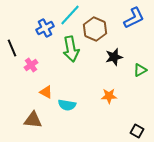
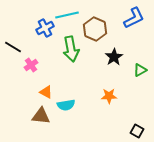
cyan line: moved 3 px left; rotated 35 degrees clockwise
black line: moved 1 px right, 1 px up; rotated 36 degrees counterclockwise
black star: rotated 18 degrees counterclockwise
cyan semicircle: moved 1 px left; rotated 18 degrees counterclockwise
brown triangle: moved 8 px right, 4 px up
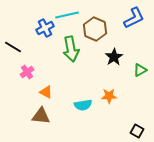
pink cross: moved 4 px left, 7 px down
cyan semicircle: moved 17 px right
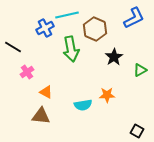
orange star: moved 2 px left, 1 px up
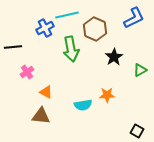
black line: rotated 36 degrees counterclockwise
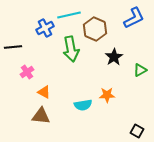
cyan line: moved 2 px right
orange triangle: moved 2 px left
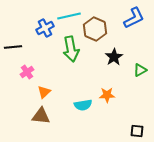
cyan line: moved 1 px down
orange triangle: rotated 48 degrees clockwise
black square: rotated 24 degrees counterclockwise
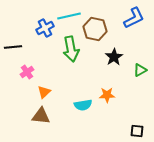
brown hexagon: rotated 10 degrees counterclockwise
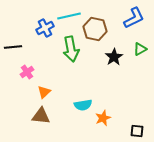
green triangle: moved 21 px up
orange star: moved 4 px left, 23 px down; rotated 21 degrees counterclockwise
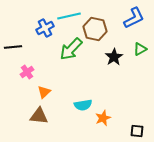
green arrow: rotated 55 degrees clockwise
brown triangle: moved 2 px left
